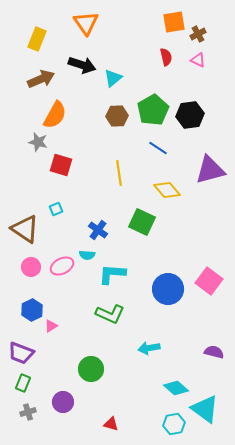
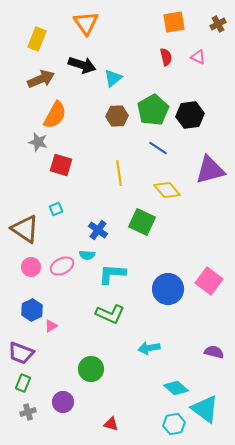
brown cross at (198, 34): moved 20 px right, 10 px up
pink triangle at (198, 60): moved 3 px up
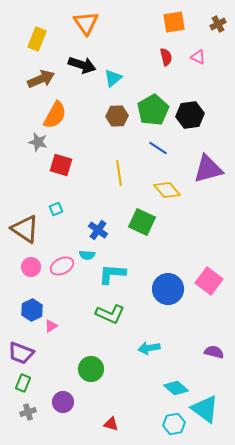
purple triangle at (210, 170): moved 2 px left, 1 px up
